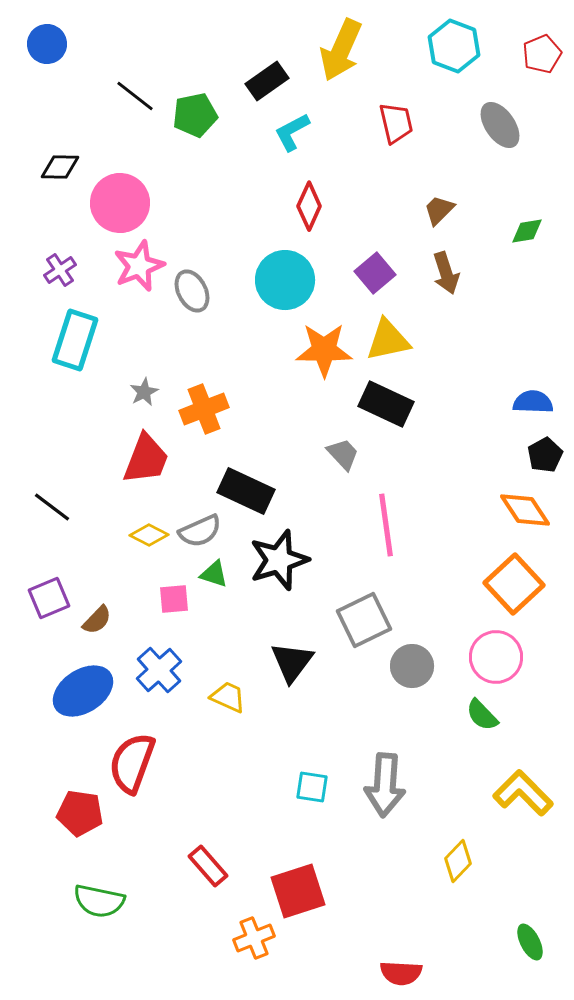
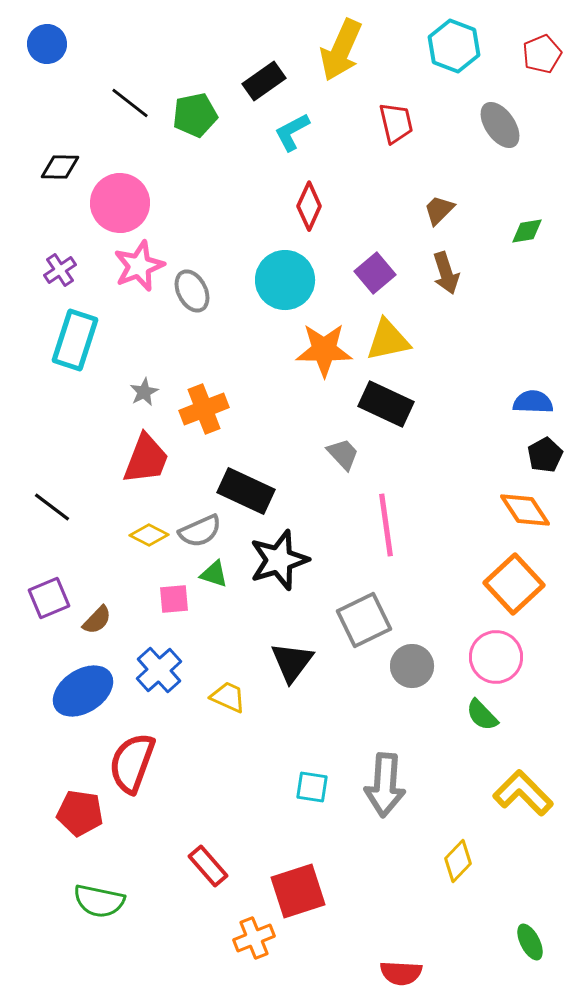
black rectangle at (267, 81): moved 3 px left
black line at (135, 96): moved 5 px left, 7 px down
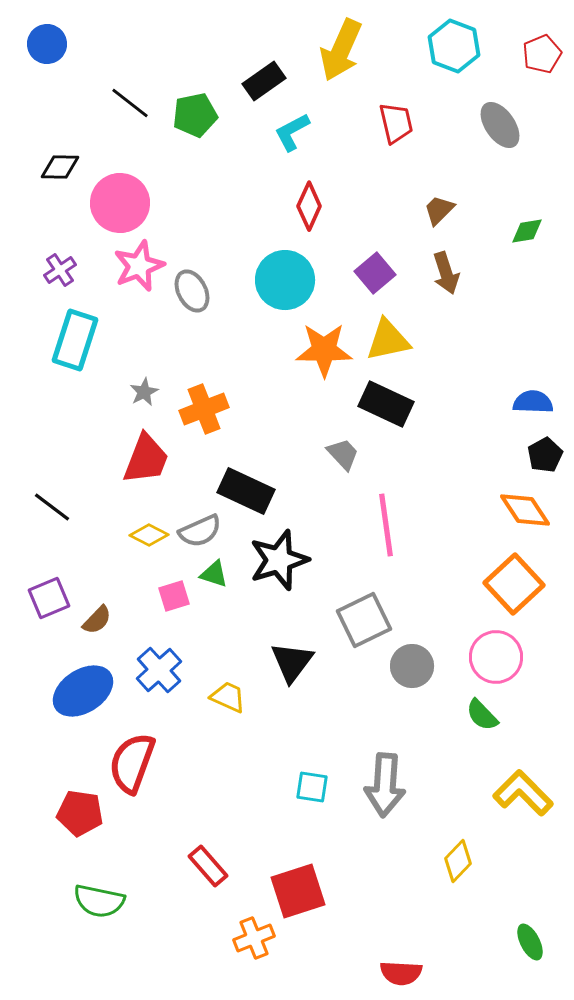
pink square at (174, 599): moved 3 px up; rotated 12 degrees counterclockwise
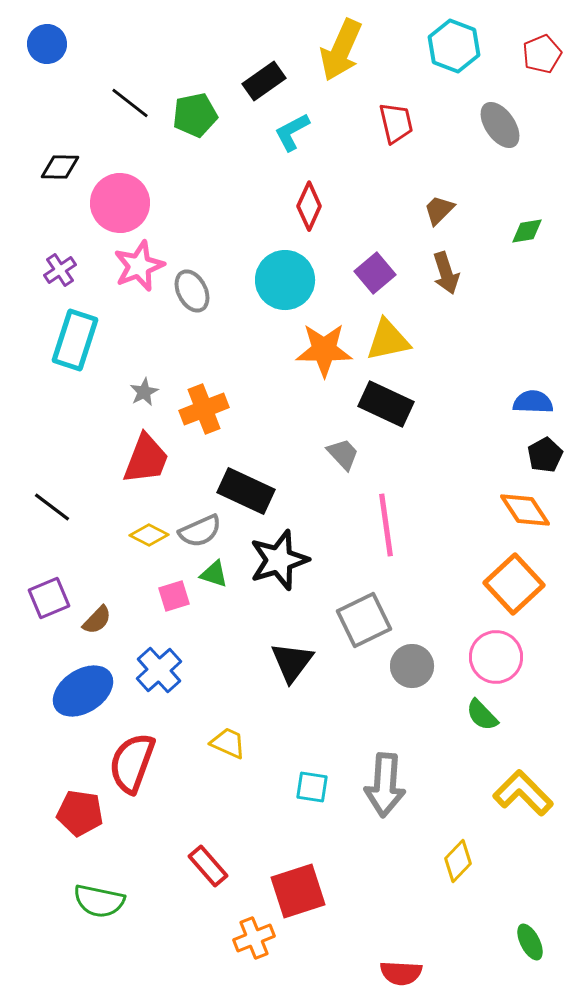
yellow trapezoid at (228, 697): moved 46 px down
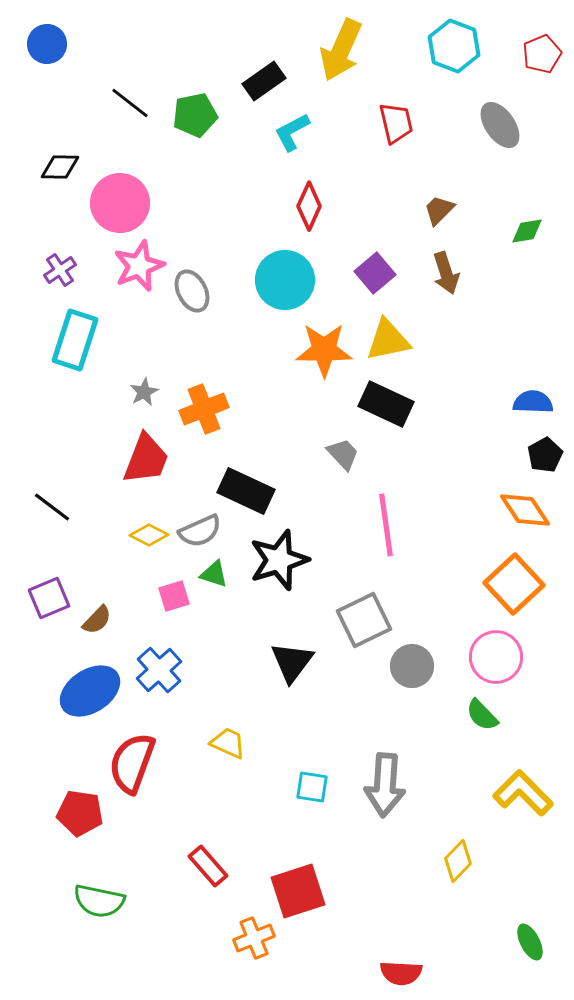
blue ellipse at (83, 691): moved 7 px right
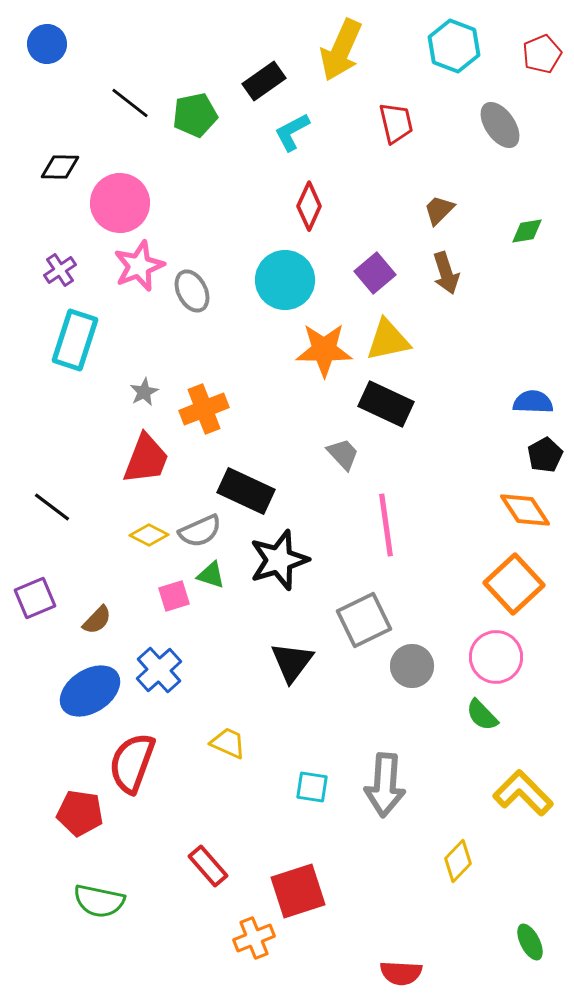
green triangle at (214, 574): moved 3 px left, 1 px down
purple square at (49, 598): moved 14 px left
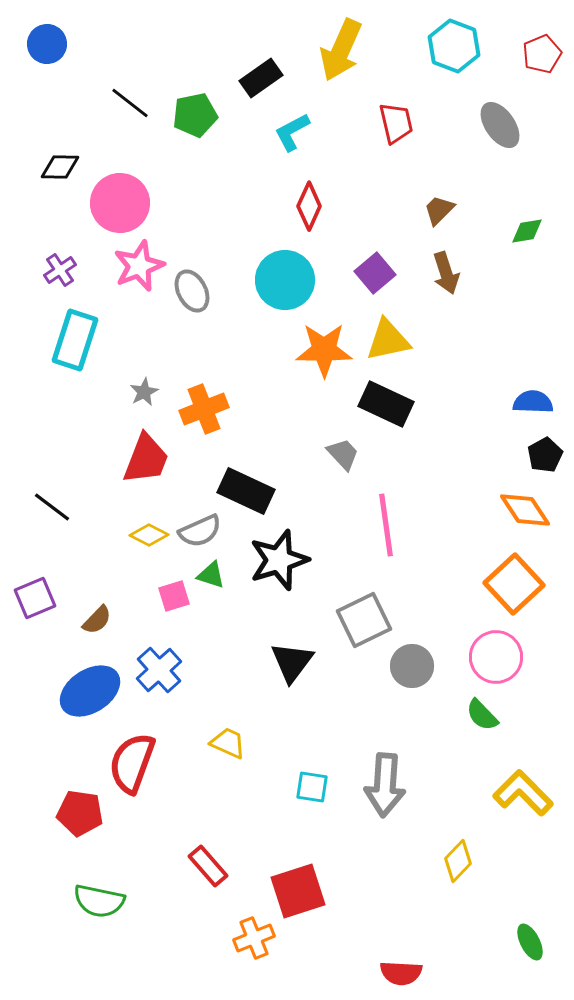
black rectangle at (264, 81): moved 3 px left, 3 px up
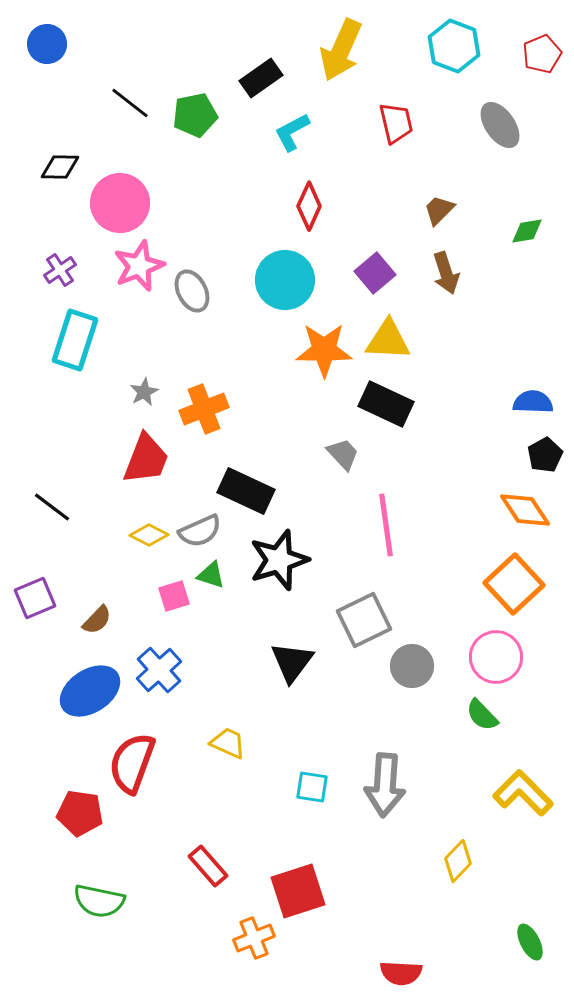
yellow triangle at (388, 340): rotated 15 degrees clockwise
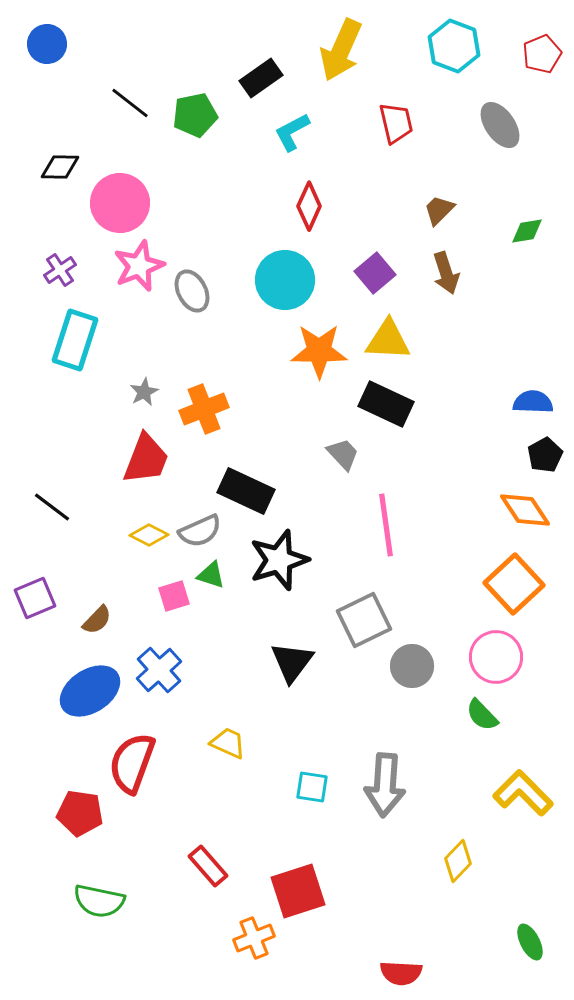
orange star at (324, 350): moved 5 px left, 1 px down
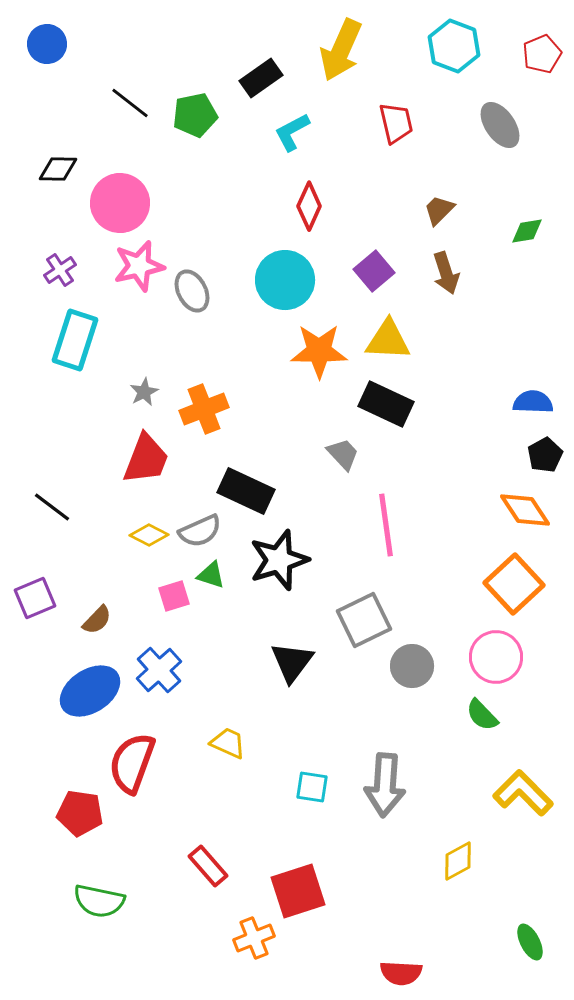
black diamond at (60, 167): moved 2 px left, 2 px down
pink star at (139, 266): rotated 9 degrees clockwise
purple square at (375, 273): moved 1 px left, 2 px up
yellow diamond at (458, 861): rotated 18 degrees clockwise
